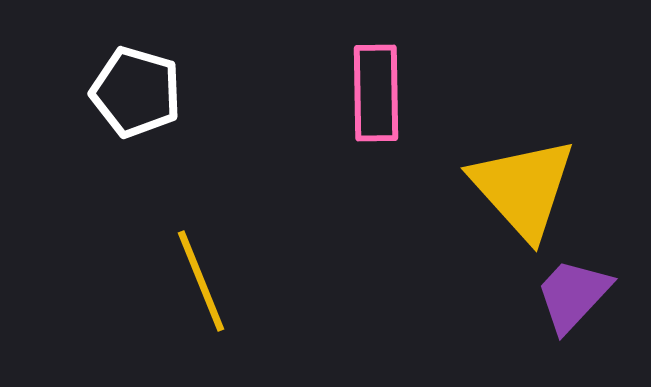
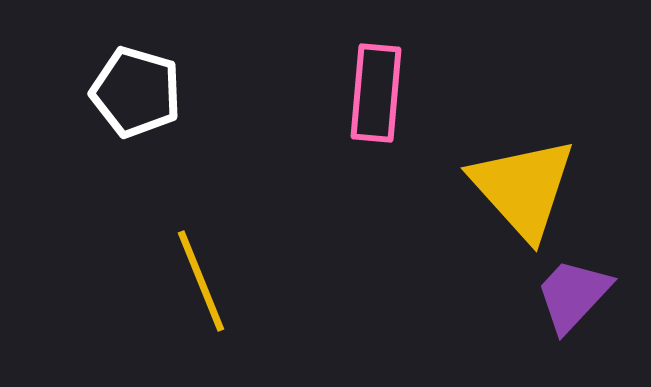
pink rectangle: rotated 6 degrees clockwise
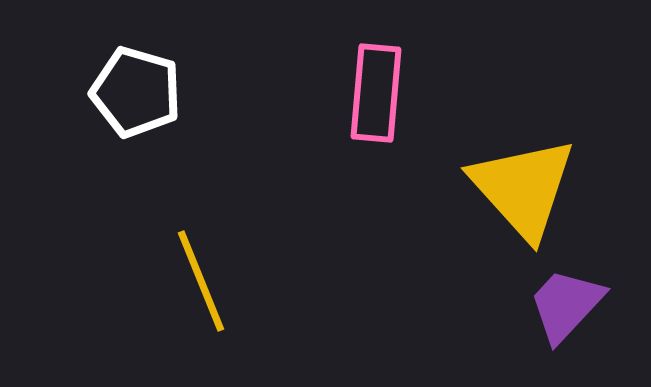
purple trapezoid: moved 7 px left, 10 px down
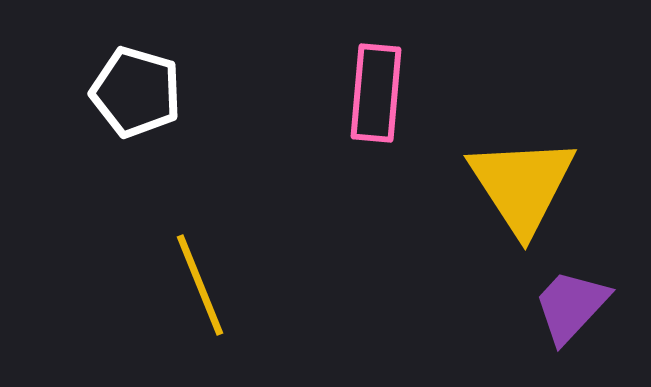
yellow triangle: moved 1 px left, 3 px up; rotated 9 degrees clockwise
yellow line: moved 1 px left, 4 px down
purple trapezoid: moved 5 px right, 1 px down
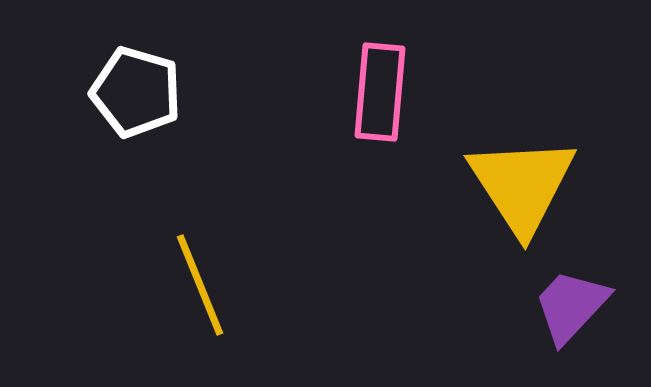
pink rectangle: moved 4 px right, 1 px up
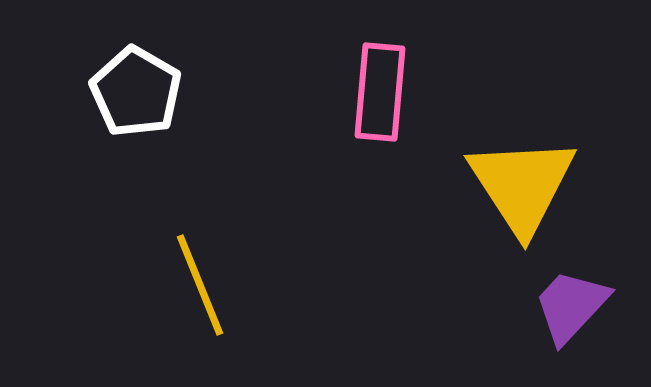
white pentagon: rotated 14 degrees clockwise
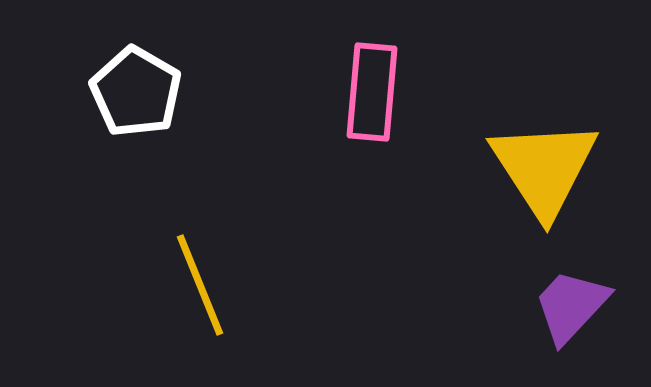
pink rectangle: moved 8 px left
yellow triangle: moved 22 px right, 17 px up
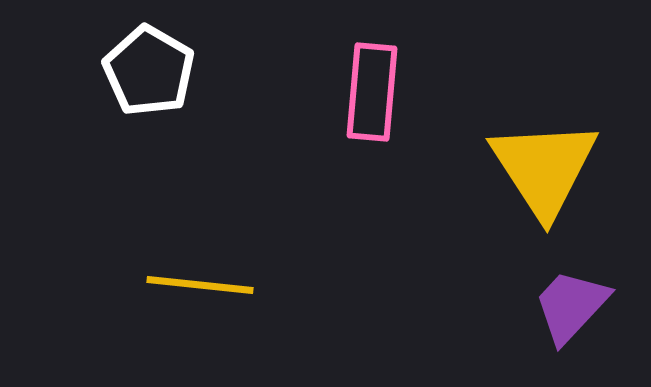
white pentagon: moved 13 px right, 21 px up
yellow line: rotated 62 degrees counterclockwise
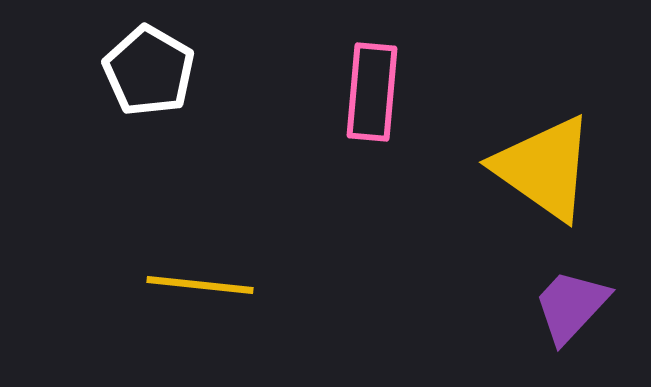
yellow triangle: rotated 22 degrees counterclockwise
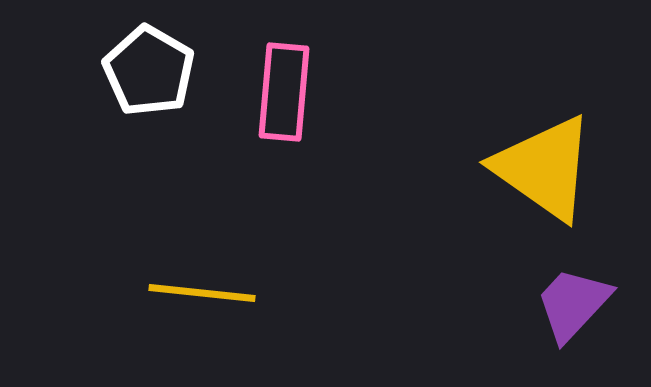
pink rectangle: moved 88 px left
yellow line: moved 2 px right, 8 px down
purple trapezoid: moved 2 px right, 2 px up
